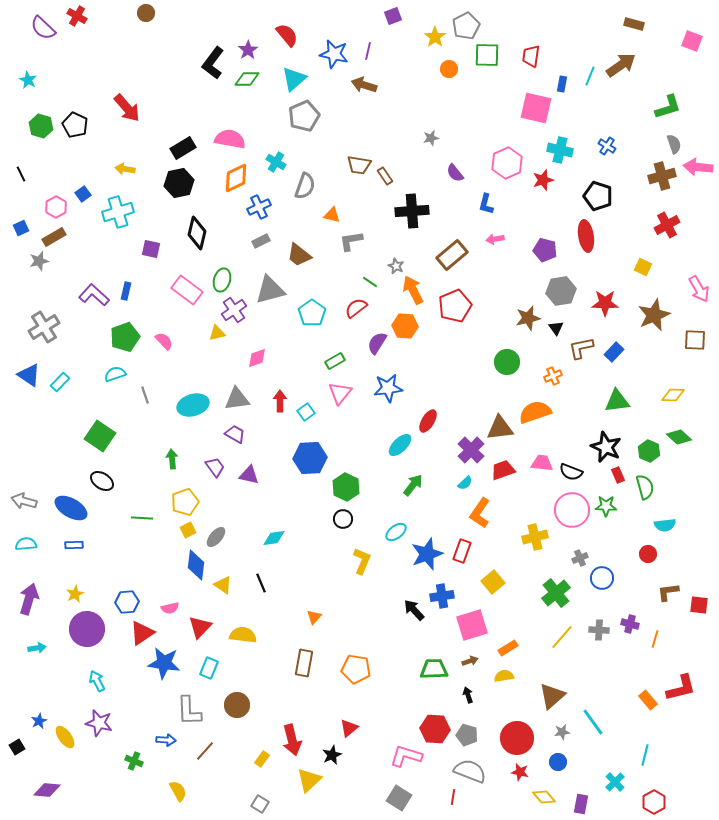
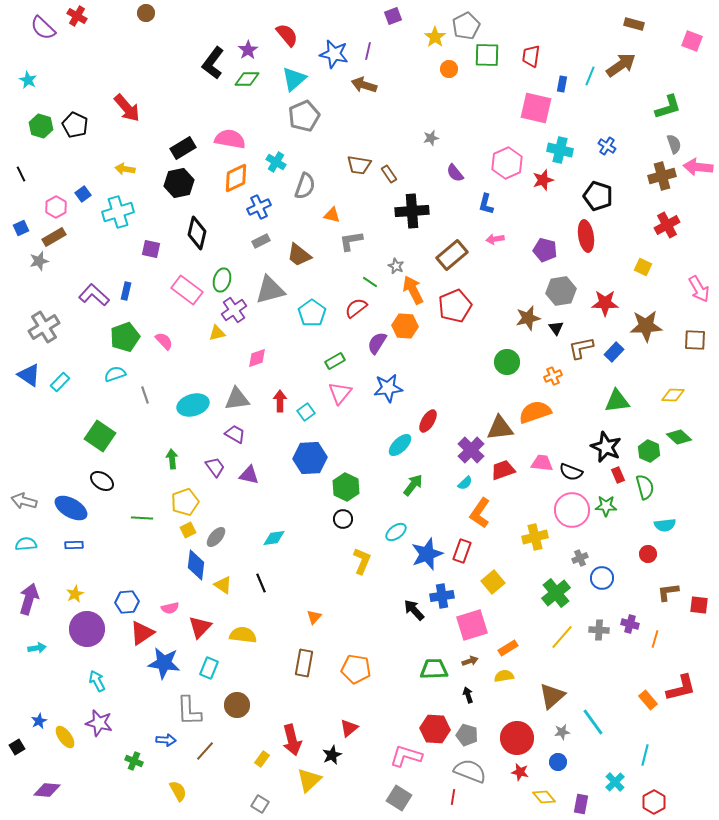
brown rectangle at (385, 176): moved 4 px right, 2 px up
brown star at (654, 315): moved 8 px left, 11 px down; rotated 20 degrees clockwise
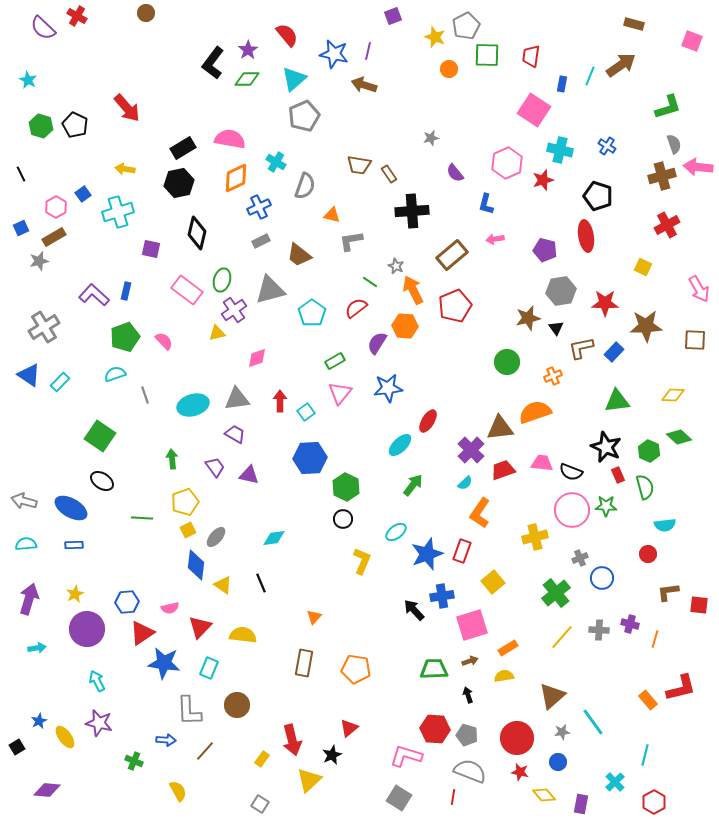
yellow star at (435, 37): rotated 15 degrees counterclockwise
pink square at (536, 108): moved 2 px left, 2 px down; rotated 20 degrees clockwise
yellow diamond at (544, 797): moved 2 px up
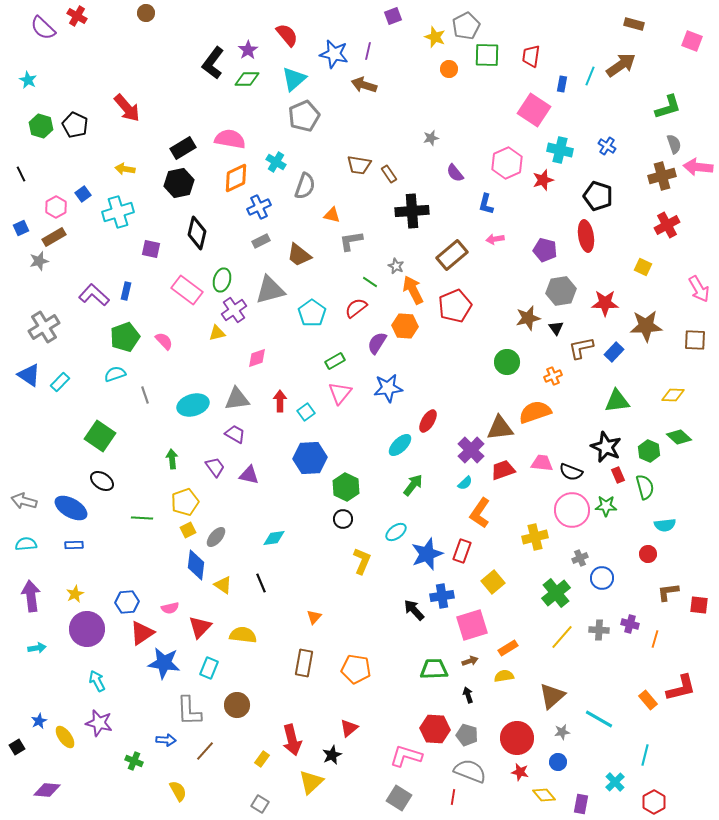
purple arrow at (29, 599): moved 2 px right, 3 px up; rotated 24 degrees counterclockwise
cyan line at (593, 722): moved 6 px right, 3 px up; rotated 24 degrees counterclockwise
yellow triangle at (309, 780): moved 2 px right, 2 px down
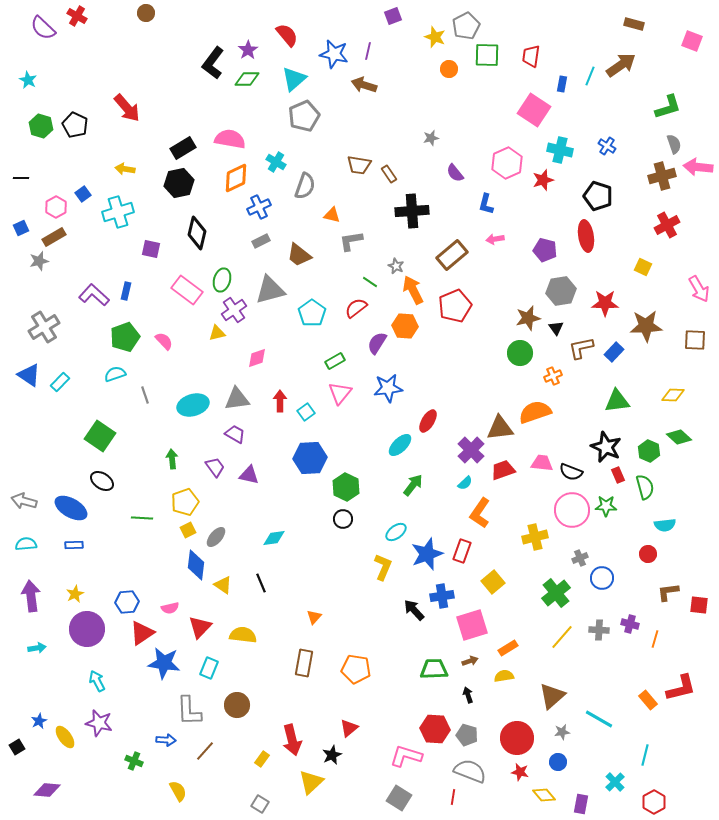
black line at (21, 174): moved 4 px down; rotated 63 degrees counterclockwise
green circle at (507, 362): moved 13 px right, 9 px up
yellow L-shape at (362, 561): moved 21 px right, 6 px down
